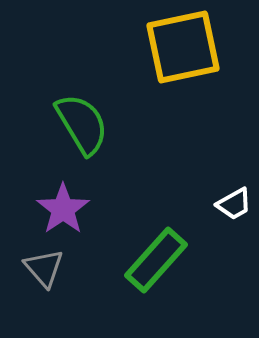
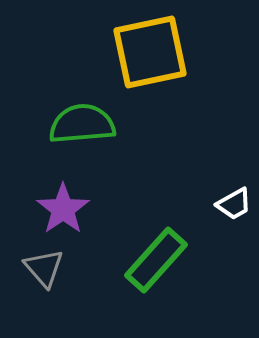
yellow square: moved 33 px left, 5 px down
green semicircle: rotated 64 degrees counterclockwise
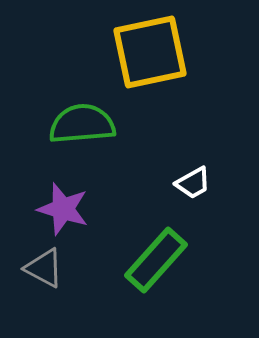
white trapezoid: moved 41 px left, 21 px up
purple star: rotated 20 degrees counterclockwise
gray triangle: rotated 21 degrees counterclockwise
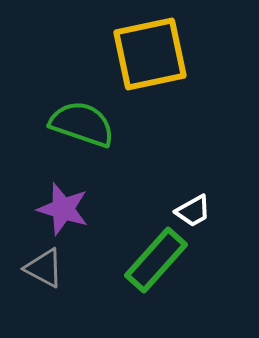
yellow square: moved 2 px down
green semicircle: rotated 24 degrees clockwise
white trapezoid: moved 28 px down
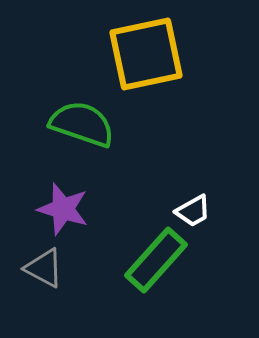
yellow square: moved 4 px left
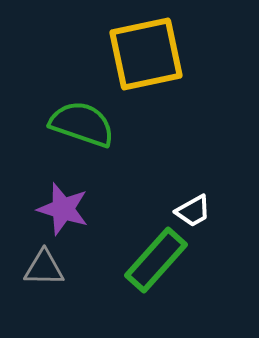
gray triangle: rotated 27 degrees counterclockwise
